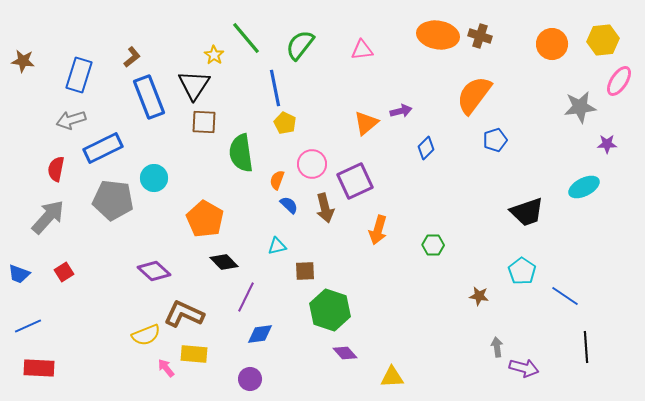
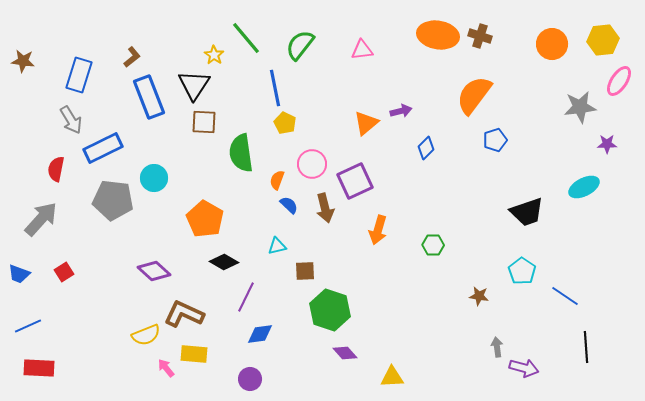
gray arrow at (71, 120): rotated 104 degrees counterclockwise
gray arrow at (48, 217): moved 7 px left, 2 px down
black diamond at (224, 262): rotated 16 degrees counterclockwise
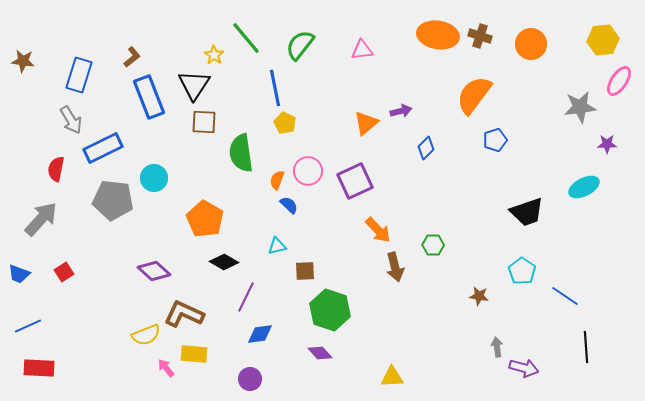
orange circle at (552, 44): moved 21 px left
pink circle at (312, 164): moved 4 px left, 7 px down
brown arrow at (325, 208): moved 70 px right, 59 px down
orange arrow at (378, 230): rotated 60 degrees counterclockwise
purple diamond at (345, 353): moved 25 px left
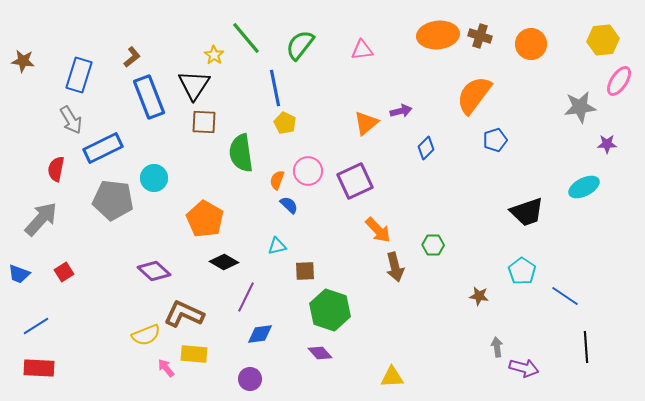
orange ellipse at (438, 35): rotated 15 degrees counterclockwise
blue line at (28, 326): moved 8 px right; rotated 8 degrees counterclockwise
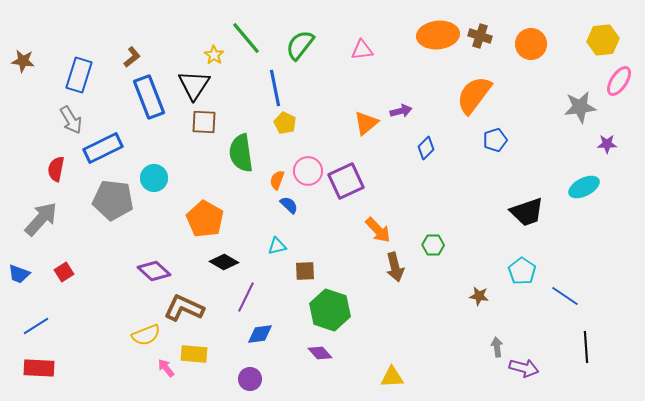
purple square at (355, 181): moved 9 px left
brown L-shape at (184, 314): moved 6 px up
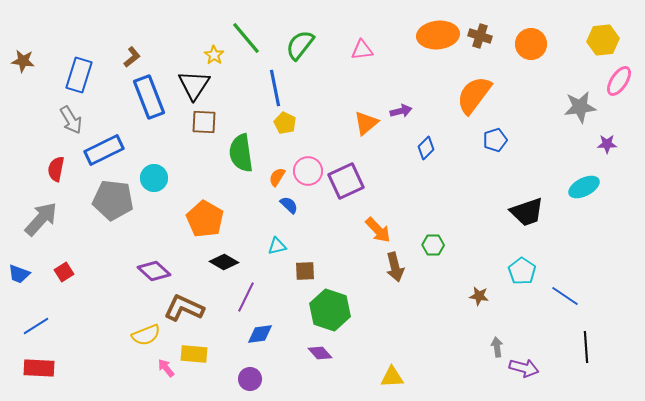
blue rectangle at (103, 148): moved 1 px right, 2 px down
orange semicircle at (277, 180): moved 3 px up; rotated 12 degrees clockwise
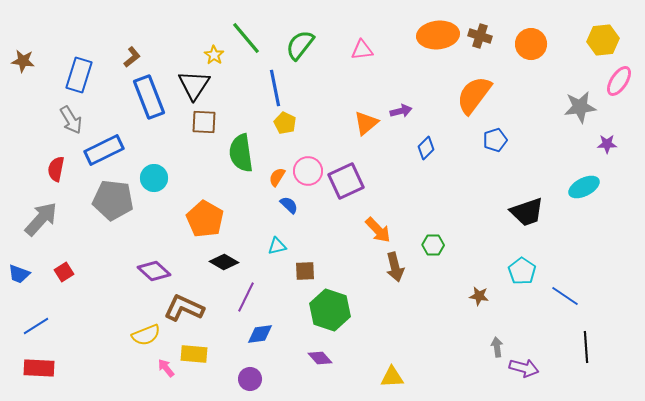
purple diamond at (320, 353): moved 5 px down
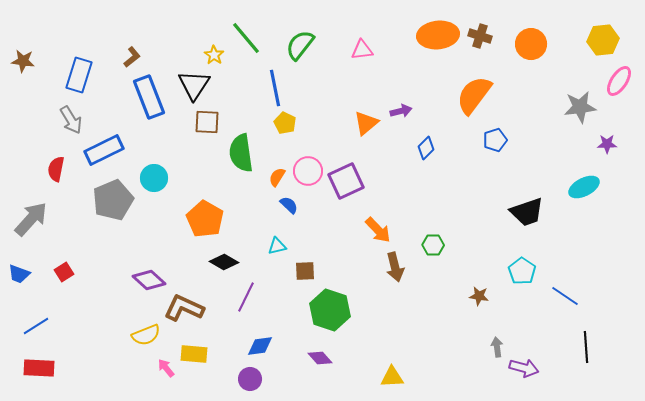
brown square at (204, 122): moved 3 px right
gray pentagon at (113, 200): rotated 30 degrees counterclockwise
gray arrow at (41, 219): moved 10 px left
purple diamond at (154, 271): moved 5 px left, 9 px down
blue diamond at (260, 334): moved 12 px down
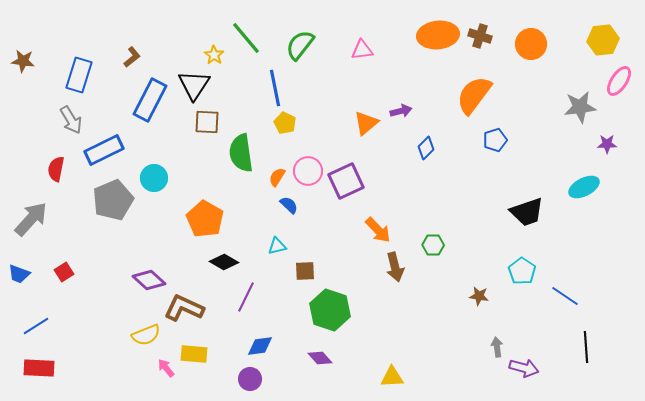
blue rectangle at (149, 97): moved 1 px right, 3 px down; rotated 48 degrees clockwise
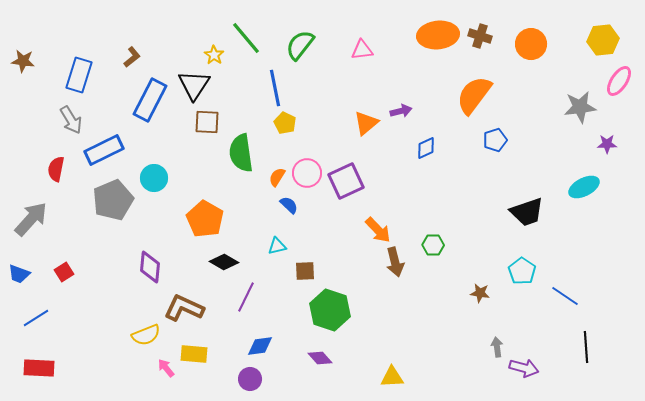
blue diamond at (426, 148): rotated 20 degrees clockwise
pink circle at (308, 171): moved 1 px left, 2 px down
brown arrow at (395, 267): moved 5 px up
purple diamond at (149, 280): moved 1 px right, 13 px up; rotated 52 degrees clockwise
brown star at (479, 296): moved 1 px right, 3 px up
blue line at (36, 326): moved 8 px up
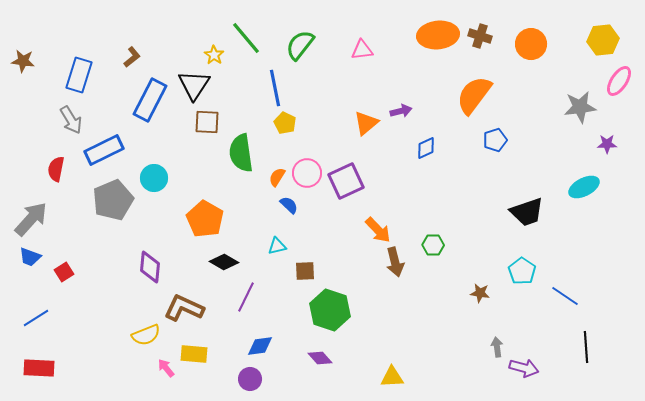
blue trapezoid at (19, 274): moved 11 px right, 17 px up
